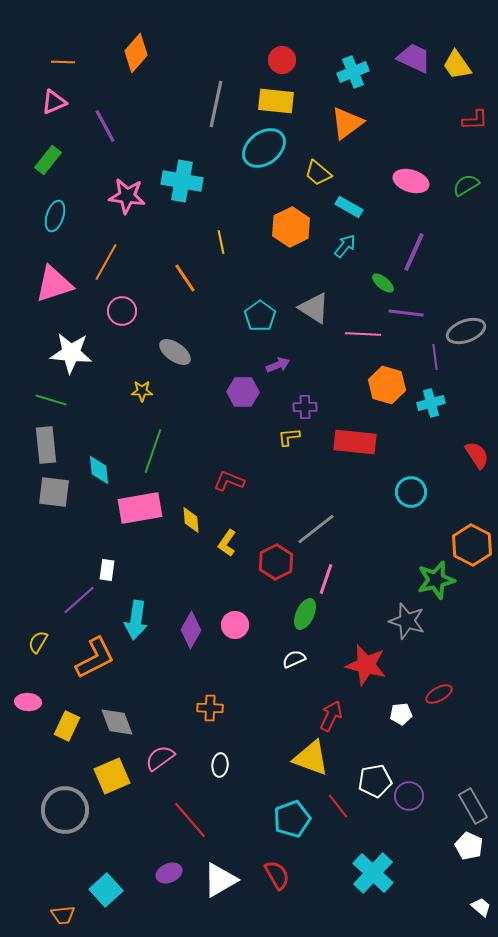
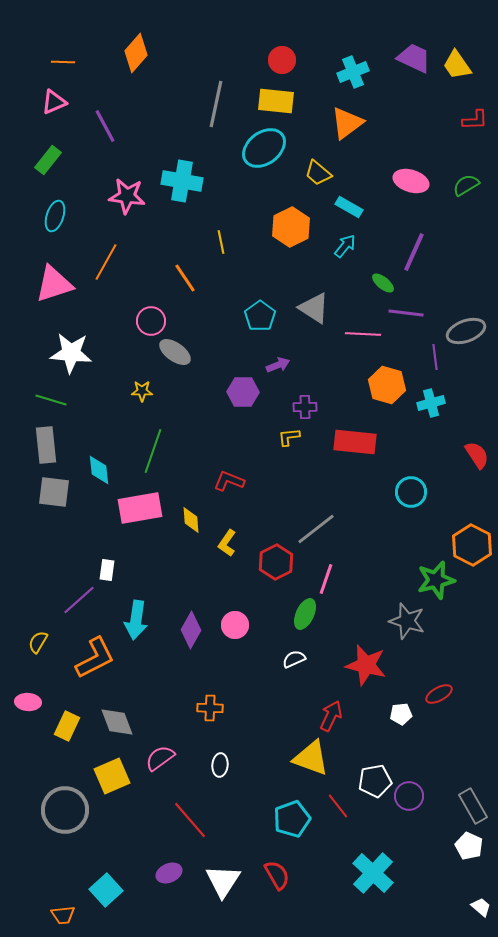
pink circle at (122, 311): moved 29 px right, 10 px down
white triangle at (220, 880): moved 3 px right, 1 px down; rotated 27 degrees counterclockwise
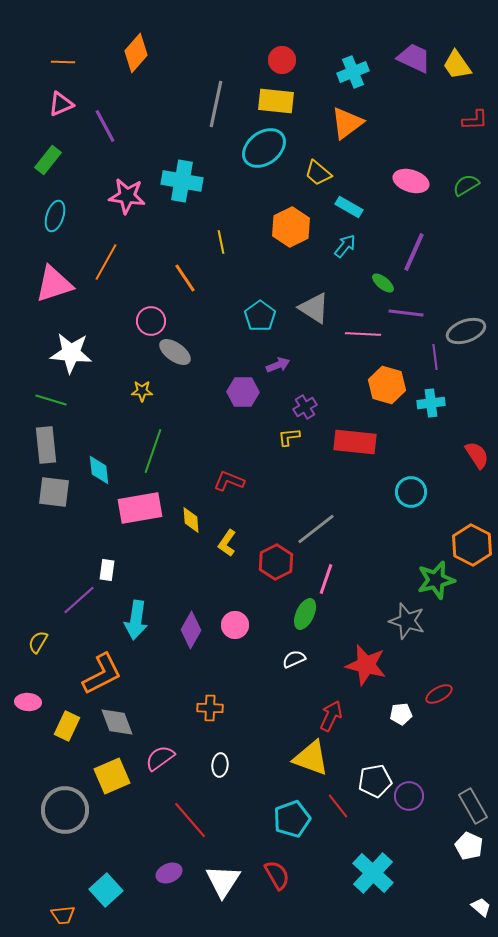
pink triangle at (54, 102): moved 7 px right, 2 px down
cyan cross at (431, 403): rotated 8 degrees clockwise
purple cross at (305, 407): rotated 30 degrees counterclockwise
orange L-shape at (95, 658): moved 7 px right, 16 px down
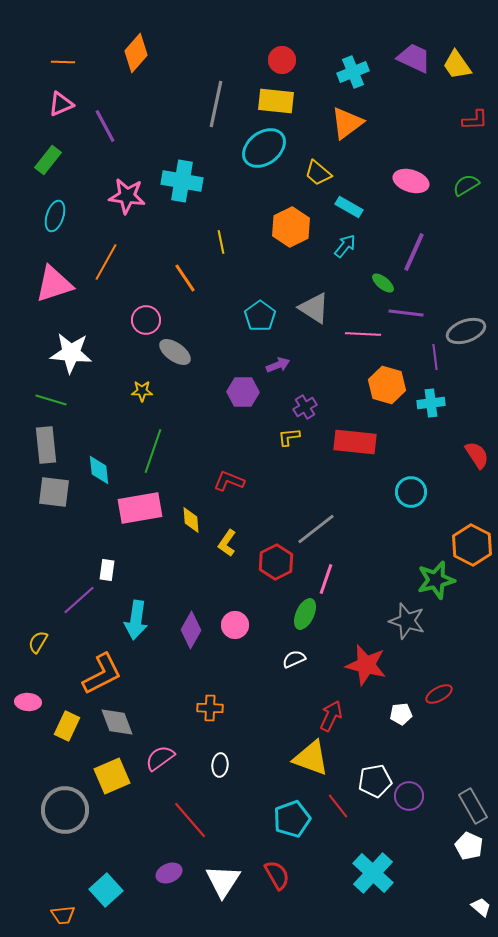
pink circle at (151, 321): moved 5 px left, 1 px up
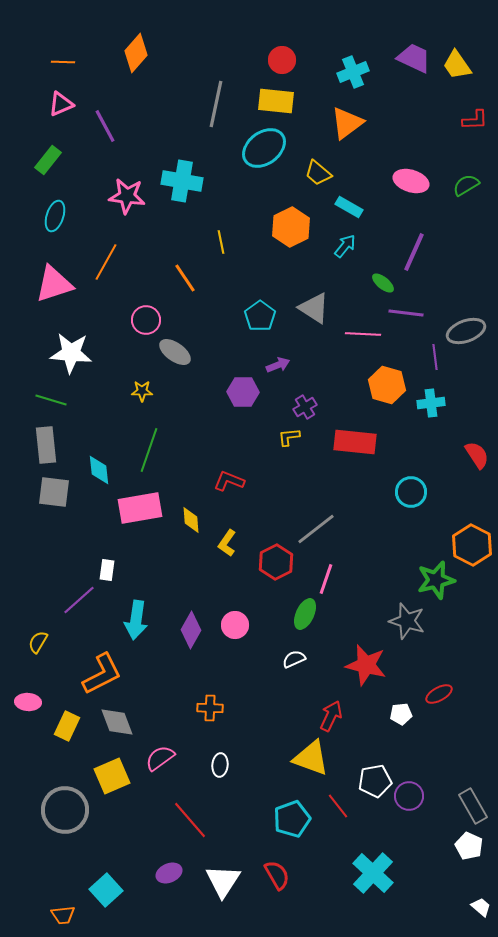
green line at (153, 451): moved 4 px left, 1 px up
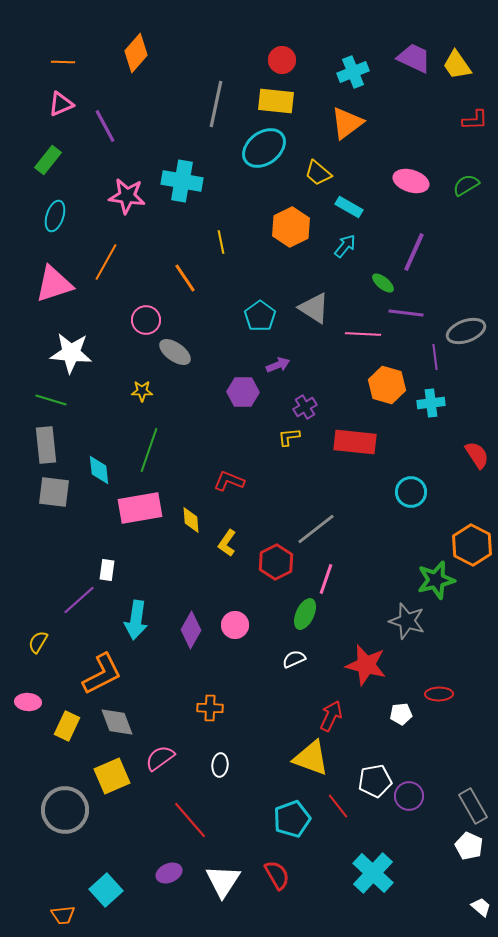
red ellipse at (439, 694): rotated 28 degrees clockwise
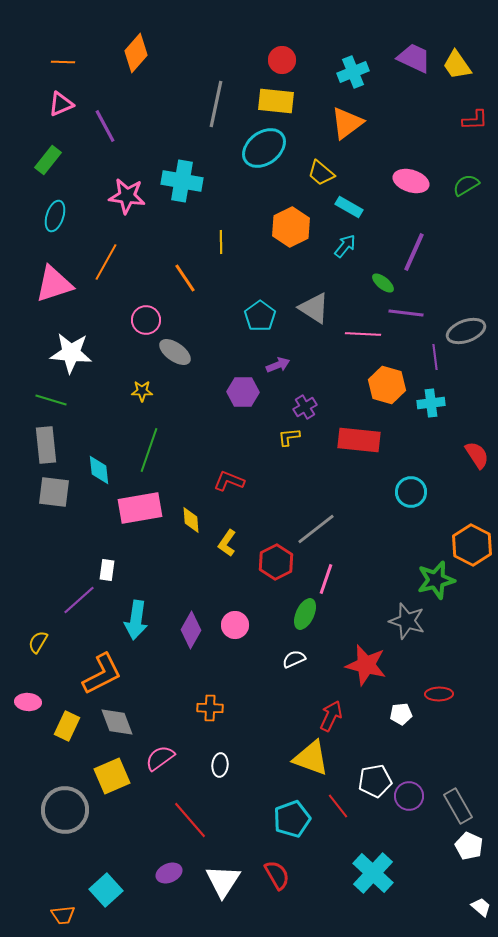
yellow trapezoid at (318, 173): moved 3 px right
yellow line at (221, 242): rotated 10 degrees clockwise
red rectangle at (355, 442): moved 4 px right, 2 px up
gray rectangle at (473, 806): moved 15 px left
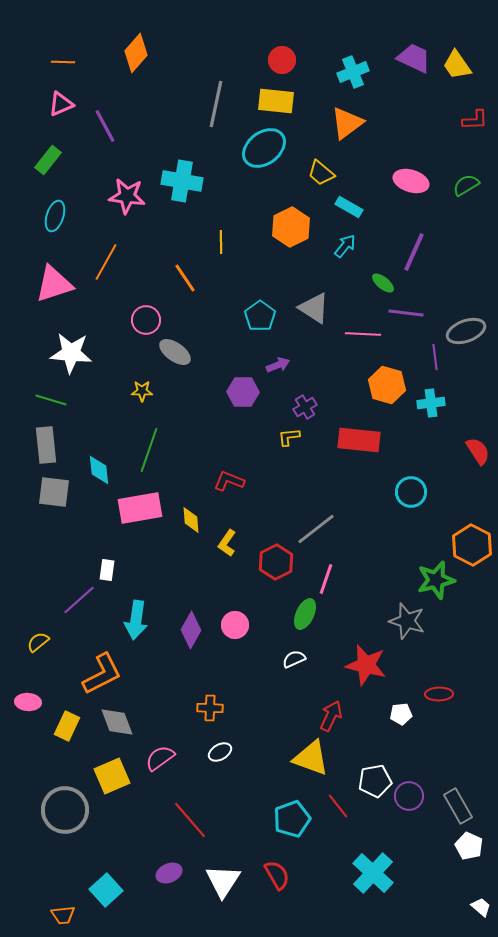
red semicircle at (477, 455): moved 1 px right, 4 px up
yellow semicircle at (38, 642): rotated 20 degrees clockwise
white ellipse at (220, 765): moved 13 px up; rotated 55 degrees clockwise
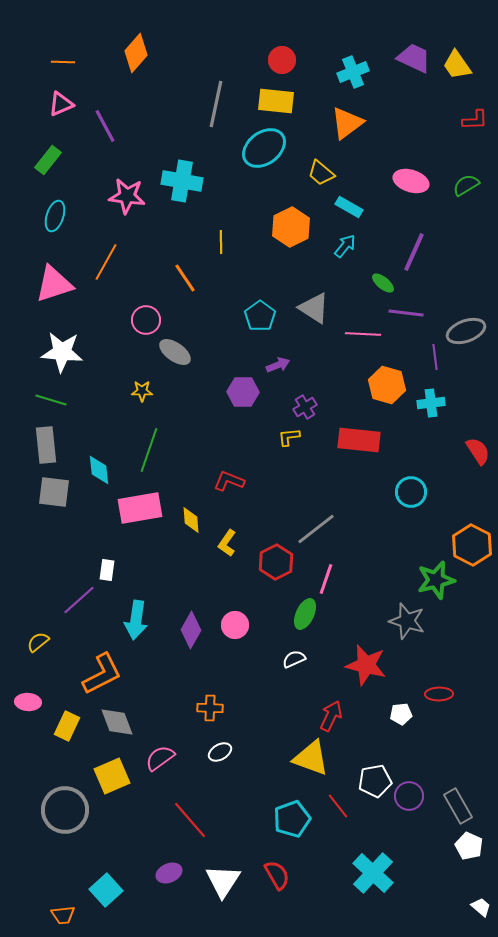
white star at (71, 353): moved 9 px left, 1 px up
